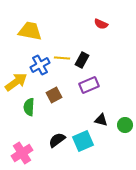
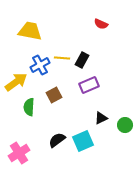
black triangle: moved 2 px up; rotated 40 degrees counterclockwise
pink cross: moved 3 px left
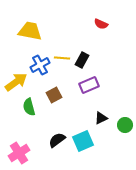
green semicircle: rotated 18 degrees counterclockwise
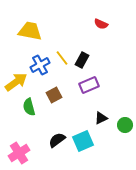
yellow line: rotated 49 degrees clockwise
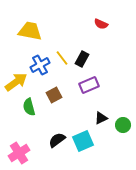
black rectangle: moved 1 px up
green circle: moved 2 px left
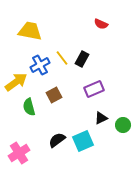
purple rectangle: moved 5 px right, 4 px down
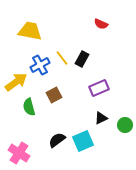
purple rectangle: moved 5 px right, 1 px up
green circle: moved 2 px right
pink cross: rotated 25 degrees counterclockwise
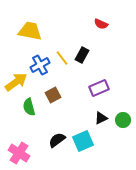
black rectangle: moved 4 px up
brown square: moved 1 px left
green circle: moved 2 px left, 5 px up
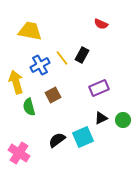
yellow arrow: rotated 70 degrees counterclockwise
cyan square: moved 4 px up
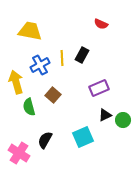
yellow line: rotated 35 degrees clockwise
brown square: rotated 21 degrees counterclockwise
black triangle: moved 4 px right, 3 px up
black semicircle: moved 12 px left; rotated 24 degrees counterclockwise
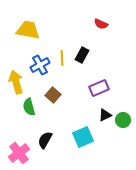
yellow trapezoid: moved 2 px left, 1 px up
pink cross: rotated 20 degrees clockwise
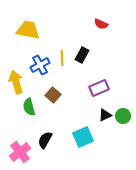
green circle: moved 4 px up
pink cross: moved 1 px right, 1 px up
